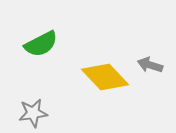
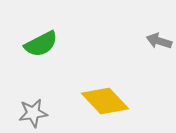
gray arrow: moved 9 px right, 24 px up
yellow diamond: moved 24 px down
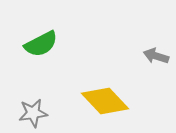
gray arrow: moved 3 px left, 15 px down
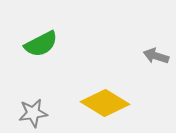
yellow diamond: moved 2 px down; rotated 15 degrees counterclockwise
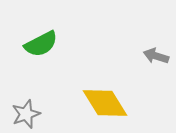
yellow diamond: rotated 27 degrees clockwise
gray star: moved 7 px left, 1 px down; rotated 12 degrees counterclockwise
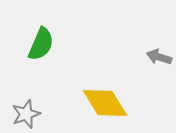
green semicircle: rotated 40 degrees counterclockwise
gray arrow: moved 3 px right, 1 px down
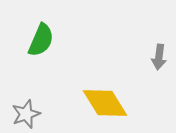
green semicircle: moved 4 px up
gray arrow: rotated 100 degrees counterclockwise
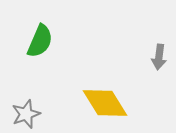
green semicircle: moved 1 px left, 1 px down
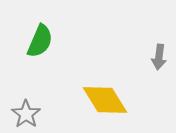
yellow diamond: moved 3 px up
gray star: rotated 16 degrees counterclockwise
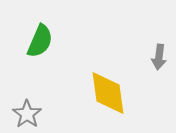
yellow diamond: moved 3 px right, 7 px up; rotated 24 degrees clockwise
gray star: moved 1 px right
